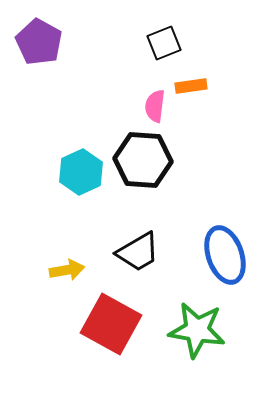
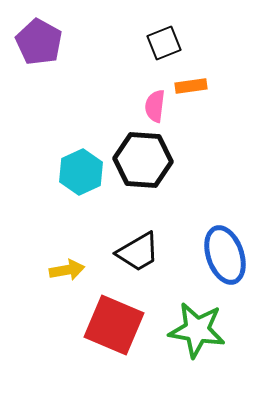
red square: moved 3 px right, 1 px down; rotated 6 degrees counterclockwise
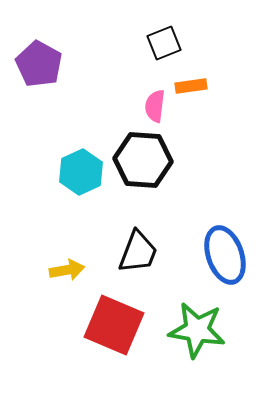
purple pentagon: moved 22 px down
black trapezoid: rotated 39 degrees counterclockwise
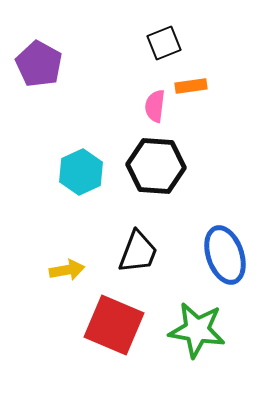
black hexagon: moved 13 px right, 6 px down
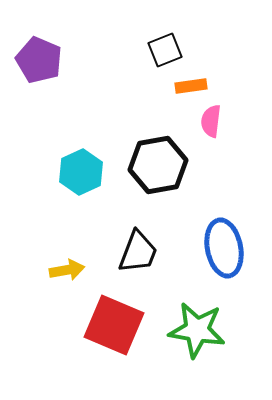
black square: moved 1 px right, 7 px down
purple pentagon: moved 4 px up; rotated 6 degrees counterclockwise
pink semicircle: moved 56 px right, 15 px down
black hexagon: moved 2 px right, 1 px up; rotated 14 degrees counterclockwise
blue ellipse: moved 1 px left, 7 px up; rotated 8 degrees clockwise
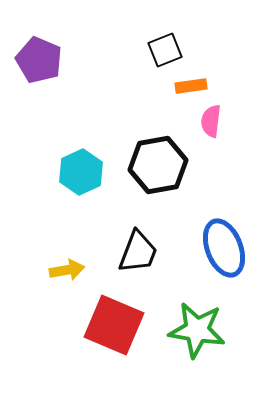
blue ellipse: rotated 10 degrees counterclockwise
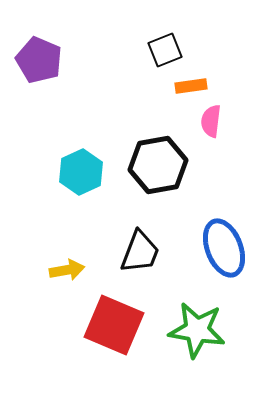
black trapezoid: moved 2 px right
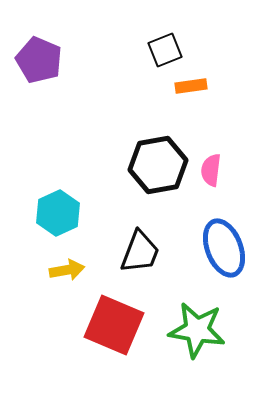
pink semicircle: moved 49 px down
cyan hexagon: moved 23 px left, 41 px down
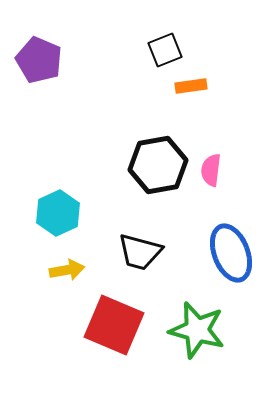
blue ellipse: moved 7 px right, 5 px down
black trapezoid: rotated 84 degrees clockwise
green star: rotated 6 degrees clockwise
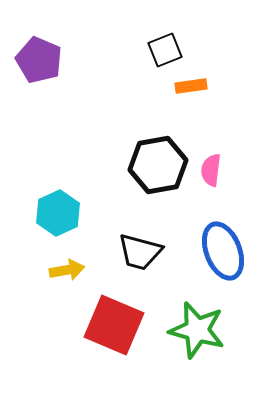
blue ellipse: moved 8 px left, 2 px up
